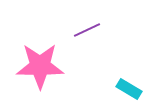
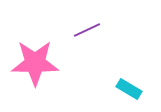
pink star: moved 5 px left, 3 px up
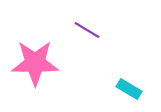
purple line: rotated 56 degrees clockwise
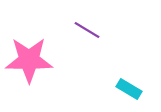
pink star: moved 6 px left, 3 px up
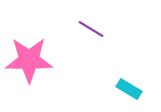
purple line: moved 4 px right, 1 px up
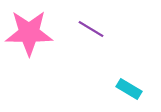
pink star: moved 27 px up
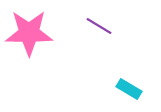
purple line: moved 8 px right, 3 px up
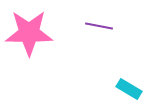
purple line: rotated 20 degrees counterclockwise
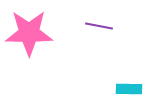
cyan rectangle: rotated 30 degrees counterclockwise
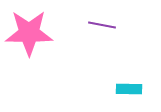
purple line: moved 3 px right, 1 px up
